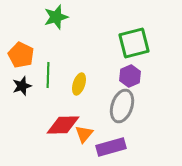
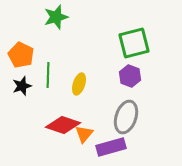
purple hexagon: rotated 15 degrees counterclockwise
gray ellipse: moved 4 px right, 11 px down
red diamond: rotated 20 degrees clockwise
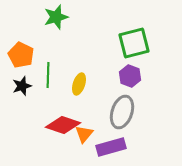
gray ellipse: moved 4 px left, 5 px up
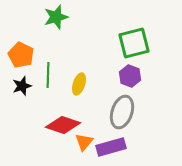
orange triangle: moved 8 px down
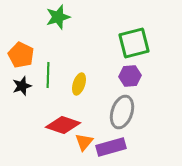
green star: moved 2 px right
purple hexagon: rotated 25 degrees counterclockwise
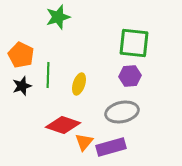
green square: rotated 20 degrees clockwise
gray ellipse: rotated 60 degrees clockwise
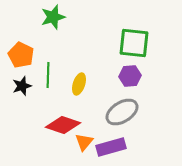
green star: moved 5 px left
gray ellipse: rotated 20 degrees counterclockwise
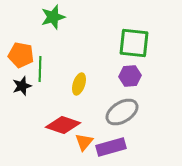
orange pentagon: rotated 15 degrees counterclockwise
green line: moved 8 px left, 6 px up
